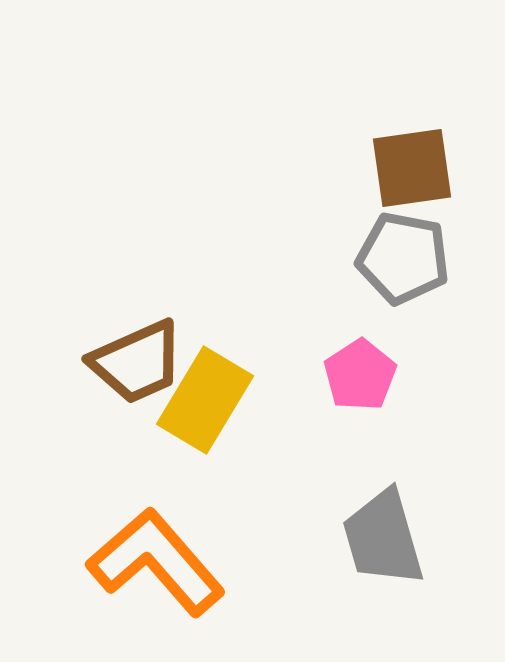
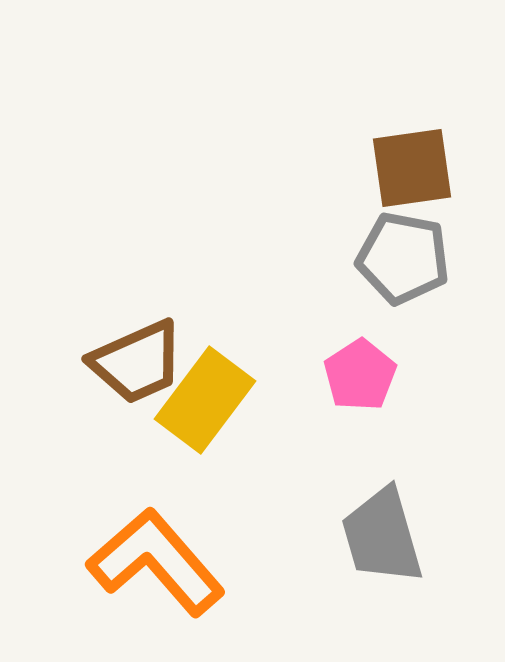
yellow rectangle: rotated 6 degrees clockwise
gray trapezoid: moved 1 px left, 2 px up
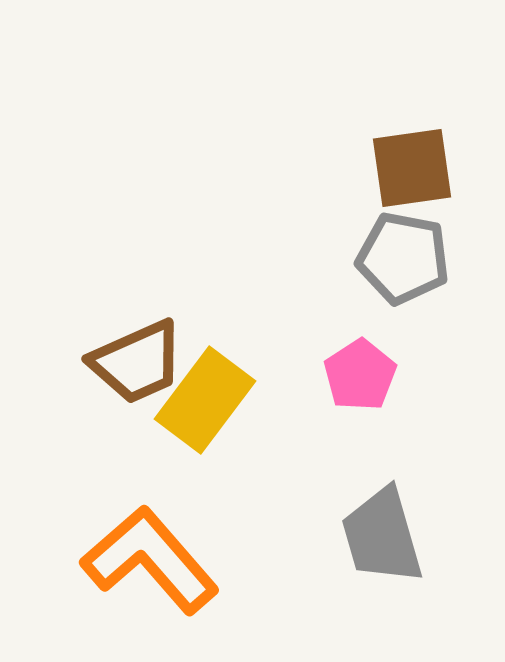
orange L-shape: moved 6 px left, 2 px up
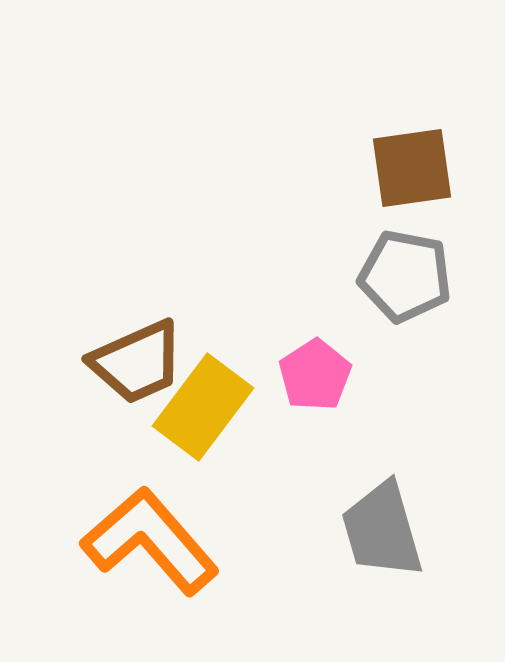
gray pentagon: moved 2 px right, 18 px down
pink pentagon: moved 45 px left
yellow rectangle: moved 2 px left, 7 px down
gray trapezoid: moved 6 px up
orange L-shape: moved 19 px up
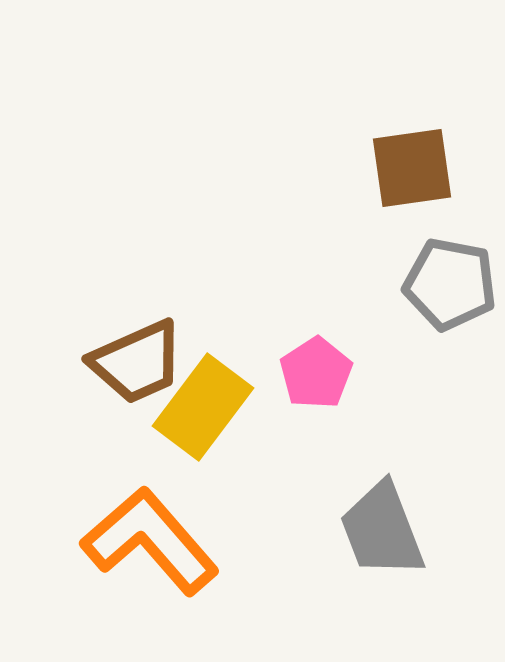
gray pentagon: moved 45 px right, 8 px down
pink pentagon: moved 1 px right, 2 px up
gray trapezoid: rotated 5 degrees counterclockwise
